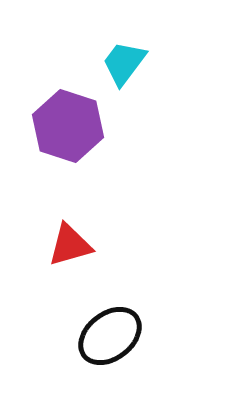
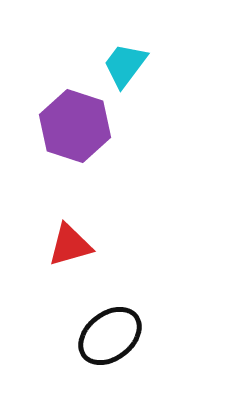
cyan trapezoid: moved 1 px right, 2 px down
purple hexagon: moved 7 px right
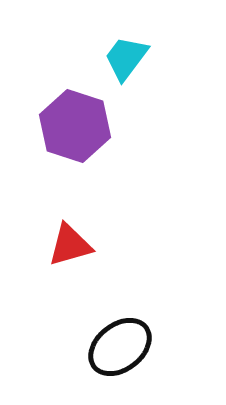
cyan trapezoid: moved 1 px right, 7 px up
black ellipse: moved 10 px right, 11 px down
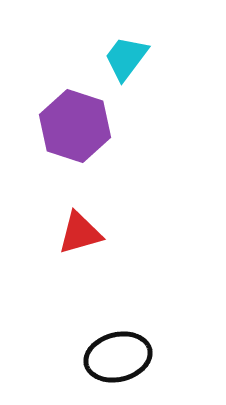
red triangle: moved 10 px right, 12 px up
black ellipse: moved 2 px left, 10 px down; rotated 24 degrees clockwise
